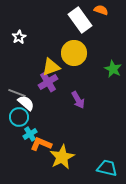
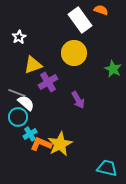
yellow triangle: moved 18 px left, 2 px up
cyan circle: moved 1 px left
yellow star: moved 2 px left, 13 px up
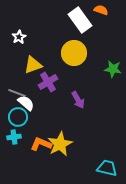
green star: rotated 18 degrees counterclockwise
cyan cross: moved 16 px left, 3 px down; rotated 24 degrees clockwise
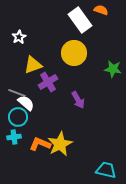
orange L-shape: moved 1 px left
cyan trapezoid: moved 1 px left, 2 px down
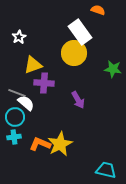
orange semicircle: moved 3 px left
white rectangle: moved 12 px down
purple cross: moved 4 px left, 1 px down; rotated 36 degrees clockwise
cyan circle: moved 3 px left
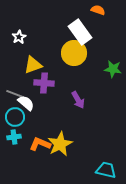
gray line: moved 2 px left, 1 px down
